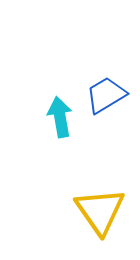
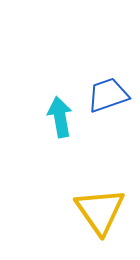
blue trapezoid: moved 2 px right; rotated 12 degrees clockwise
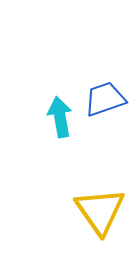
blue trapezoid: moved 3 px left, 4 px down
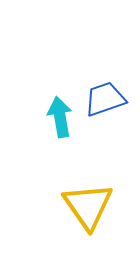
yellow triangle: moved 12 px left, 5 px up
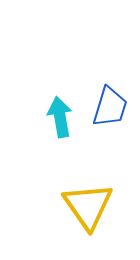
blue trapezoid: moved 5 px right, 8 px down; rotated 126 degrees clockwise
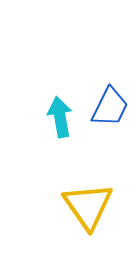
blue trapezoid: rotated 9 degrees clockwise
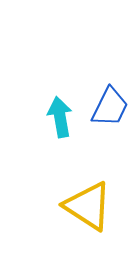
yellow triangle: rotated 22 degrees counterclockwise
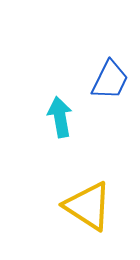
blue trapezoid: moved 27 px up
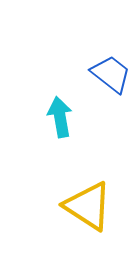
blue trapezoid: moved 1 px right, 6 px up; rotated 78 degrees counterclockwise
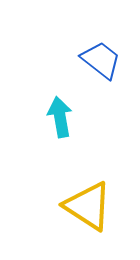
blue trapezoid: moved 10 px left, 14 px up
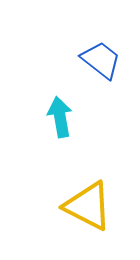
yellow triangle: rotated 6 degrees counterclockwise
